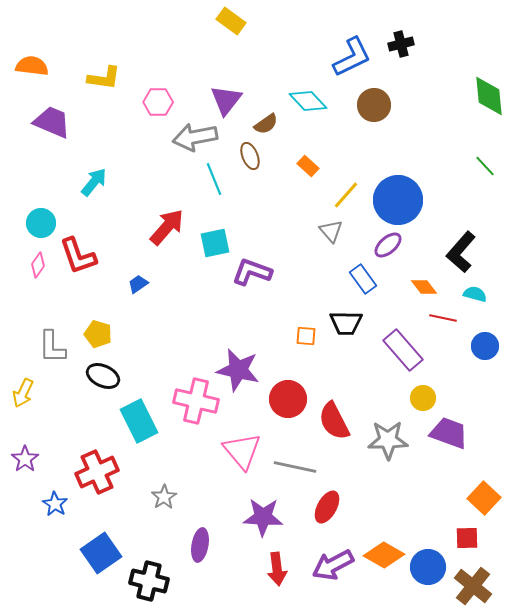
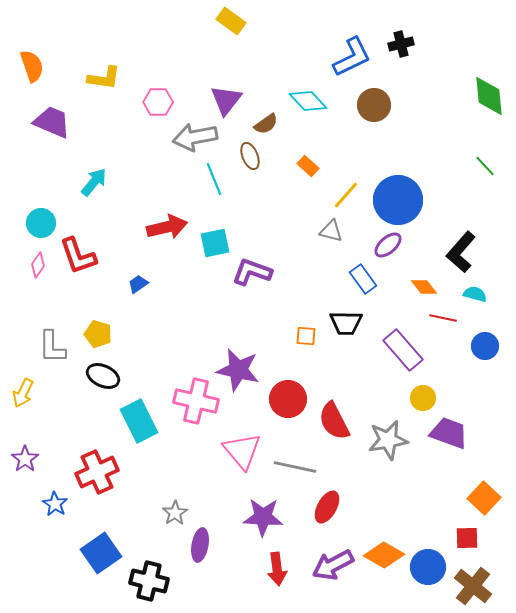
orange semicircle at (32, 66): rotated 64 degrees clockwise
red arrow at (167, 227): rotated 36 degrees clockwise
gray triangle at (331, 231): rotated 35 degrees counterclockwise
gray star at (388, 440): rotated 9 degrees counterclockwise
gray star at (164, 497): moved 11 px right, 16 px down
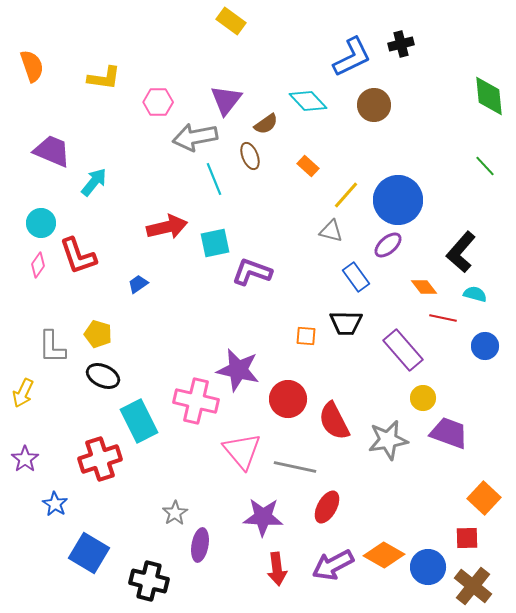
purple trapezoid at (52, 122): moved 29 px down
blue rectangle at (363, 279): moved 7 px left, 2 px up
red cross at (97, 472): moved 3 px right, 13 px up; rotated 6 degrees clockwise
blue square at (101, 553): moved 12 px left; rotated 24 degrees counterclockwise
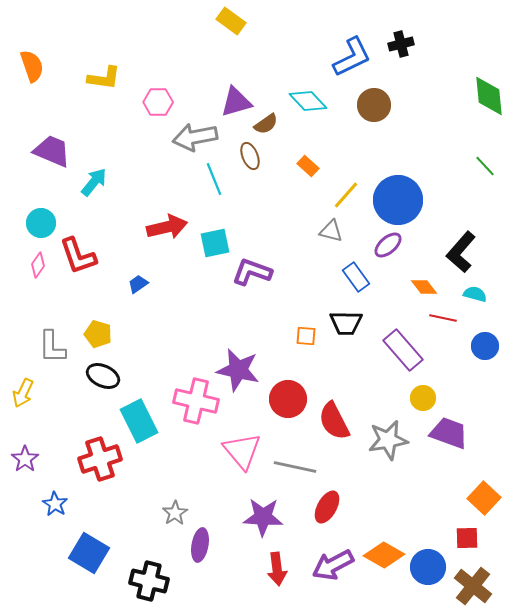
purple triangle at (226, 100): moved 10 px right, 2 px down; rotated 36 degrees clockwise
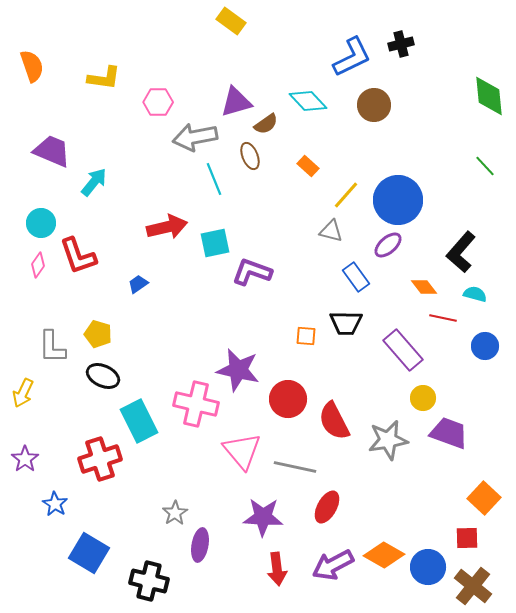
pink cross at (196, 401): moved 3 px down
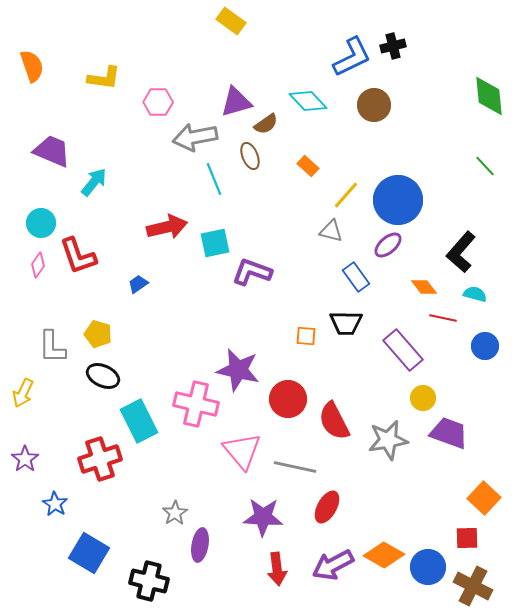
black cross at (401, 44): moved 8 px left, 2 px down
brown cross at (473, 586): rotated 12 degrees counterclockwise
